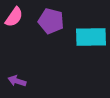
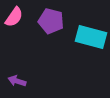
cyan rectangle: rotated 16 degrees clockwise
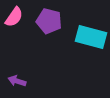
purple pentagon: moved 2 px left
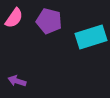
pink semicircle: moved 1 px down
cyan rectangle: rotated 32 degrees counterclockwise
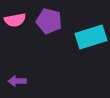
pink semicircle: moved 1 px right, 2 px down; rotated 45 degrees clockwise
purple arrow: rotated 18 degrees counterclockwise
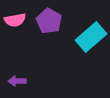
purple pentagon: rotated 15 degrees clockwise
cyan rectangle: rotated 24 degrees counterclockwise
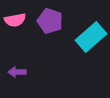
purple pentagon: moved 1 px right; rotated 10 degrees counterclockwise
purple arrow: moved 9 px up
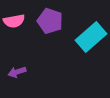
pink semicircle: moved 1 px left, 1 px down
purple arrow: rotated 18 degrees counterclockwise
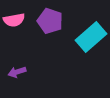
pink semicircle: moved 1 px up
